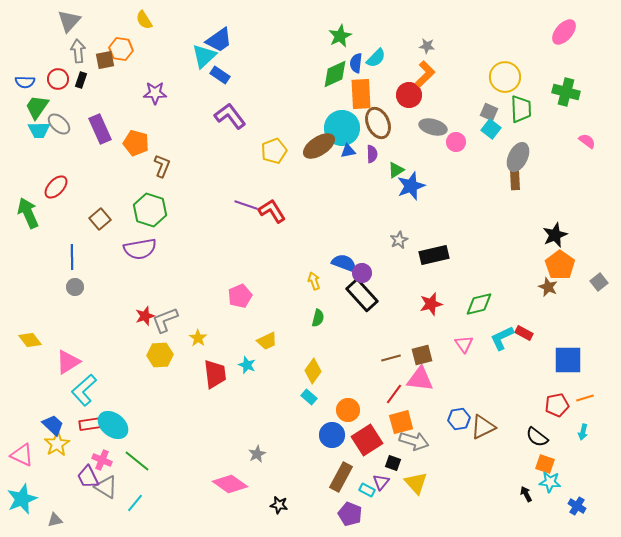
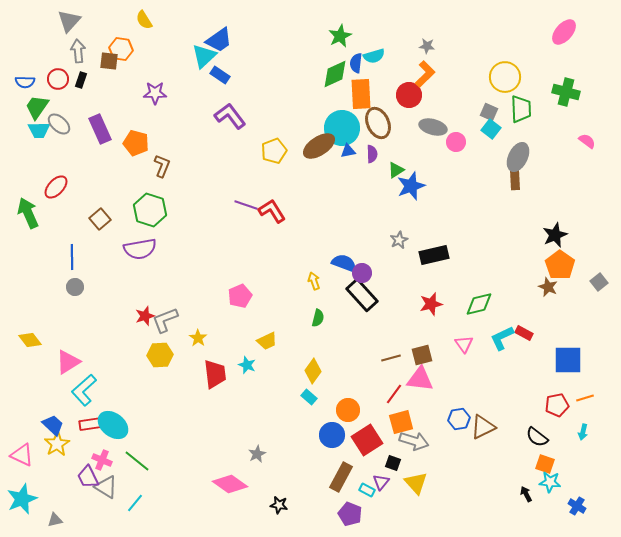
cyan semicircle at (376, 58): moved 2 px left, 2 px up; rotated 30 degrees clockwise
brown square at (105, 60): moved 4 px right, 1 px down; rotated 18 degrees clockwise
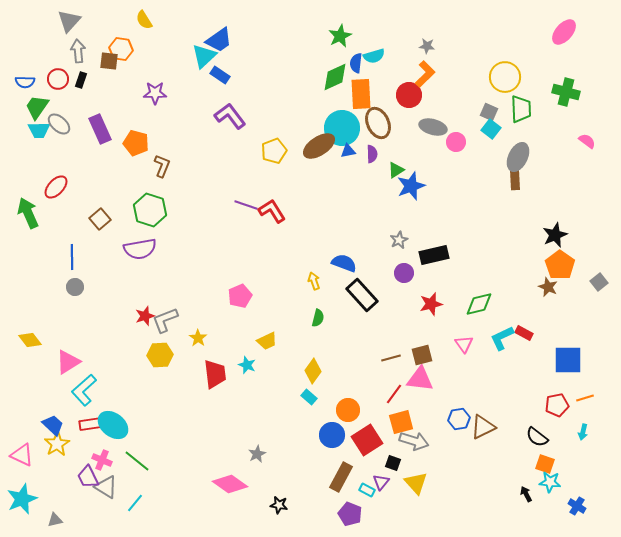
green diamond at (335, 74): moved 3 px down
purple circle at (362, 273): moved 42 px right
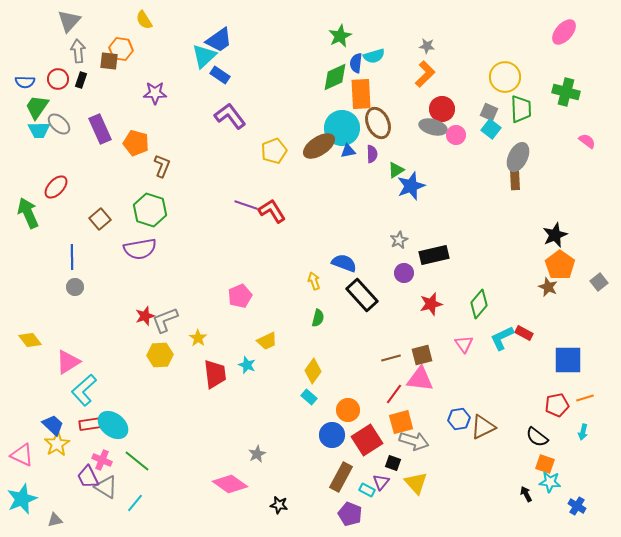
red circle at (409, 95): moved 33 px right, 14 px down
pink circle at (456, 142): moved 7 px up
green diamond at (479, 304): rotated 36 degrees counterclockwise
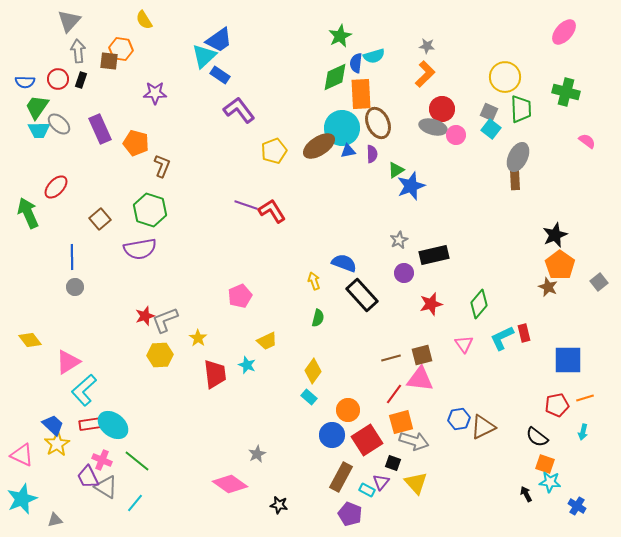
purple L-shape at (230, 116): moved 9 px right, 6 px up
red rectangle at (524, 333): rotated 48 degrees clockwise
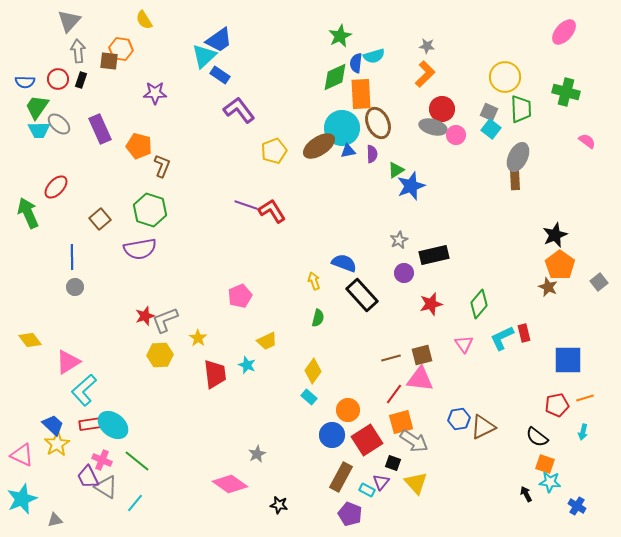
orange pentagon at (136, 143): moved 3 px right, 3 px down
gray arrow at (414, 441): rotated 16 degrees clockwise
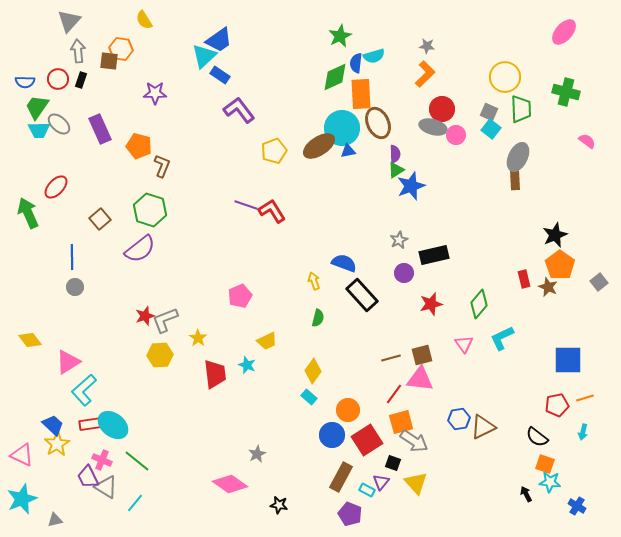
purple semicircle at (372, 154): moved 23 px right
purple semicircle at (140, 249): rotated 28 degrees counterclockwise
red rectangle at (524, 333): moved 54 px up
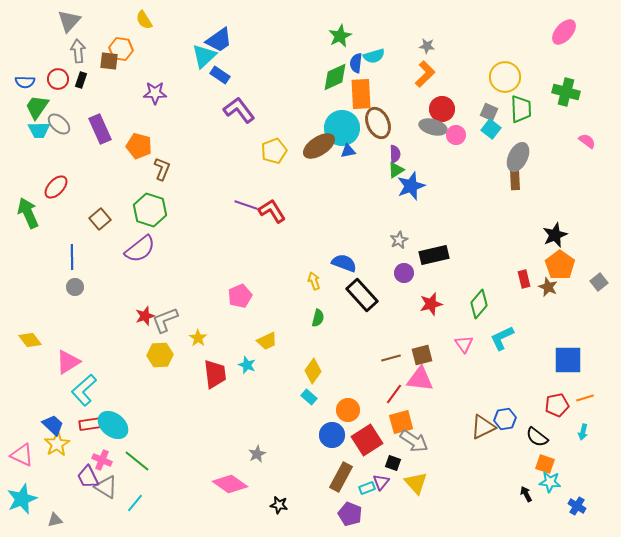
brown L-shape at (162, 166): moved 3 px down
blue hexagon at (459, 419): moved 46 px right
cyan rectangle at (367, 490): moved 2 px up; rotated 49 degrees counterclockwise
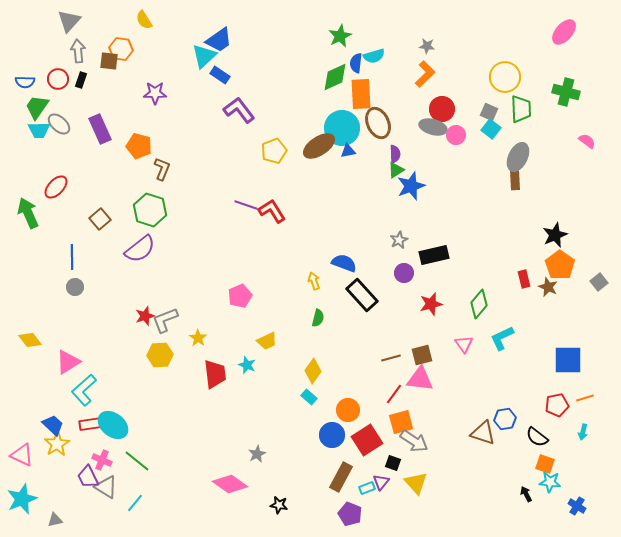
brown triangle at (483, 427): moved 6 px down; rotated 44 degrees clockwise
